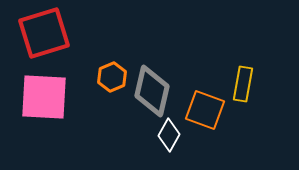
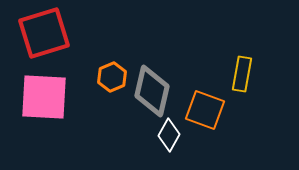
yellow rectangle: moved 1 px left, 10 px up
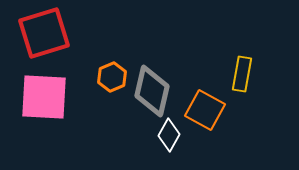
orange square: rotated 9 degrees clockwise
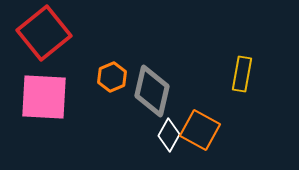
red square: rotated 22 degrees counterclockwise
orange square: moved 5 px left, 20 px down
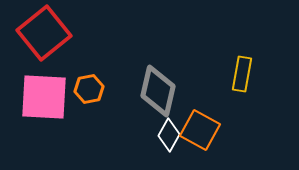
orange hexagon: moved 23 px left, 12 px down; rotated 12 degrees clockwise
gray diamond: moved 6 px right
